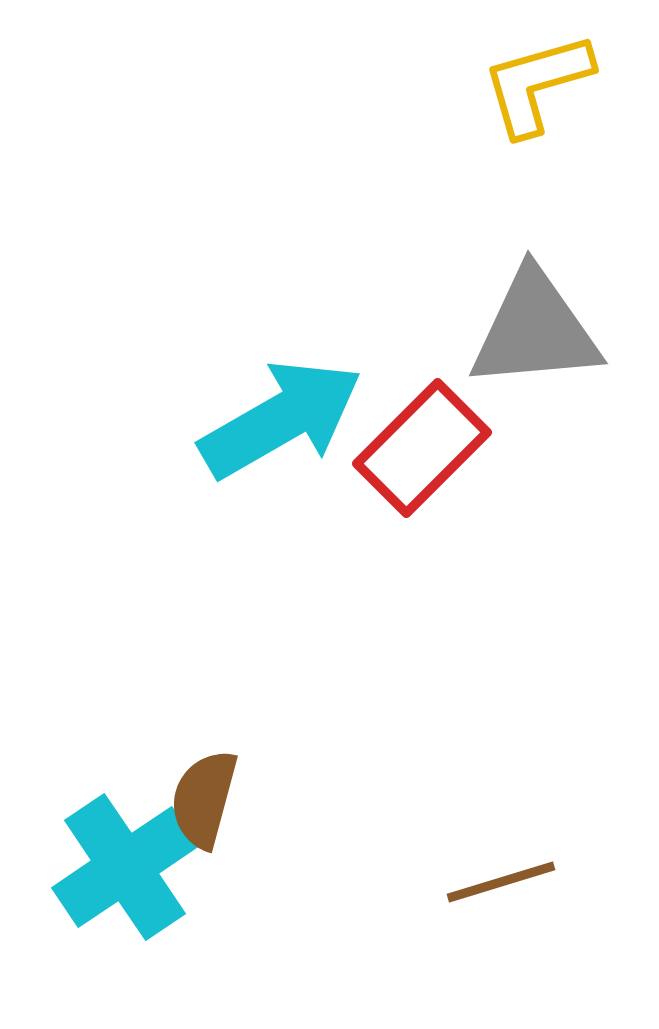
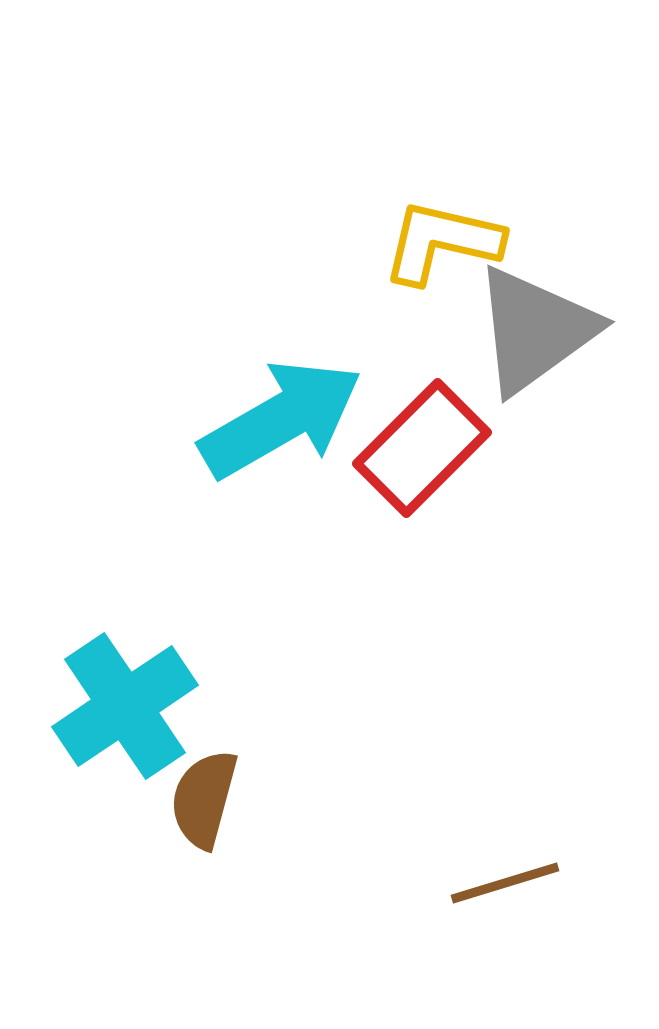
yellow L-shape: moved 95 px left, 158 px down; rotated 29 degrees clockwise
gray triangle: rotated 31 degrees counterclockwise
cyan cross: moved 161 px up
brown line: moved 4 px right, 1 px down
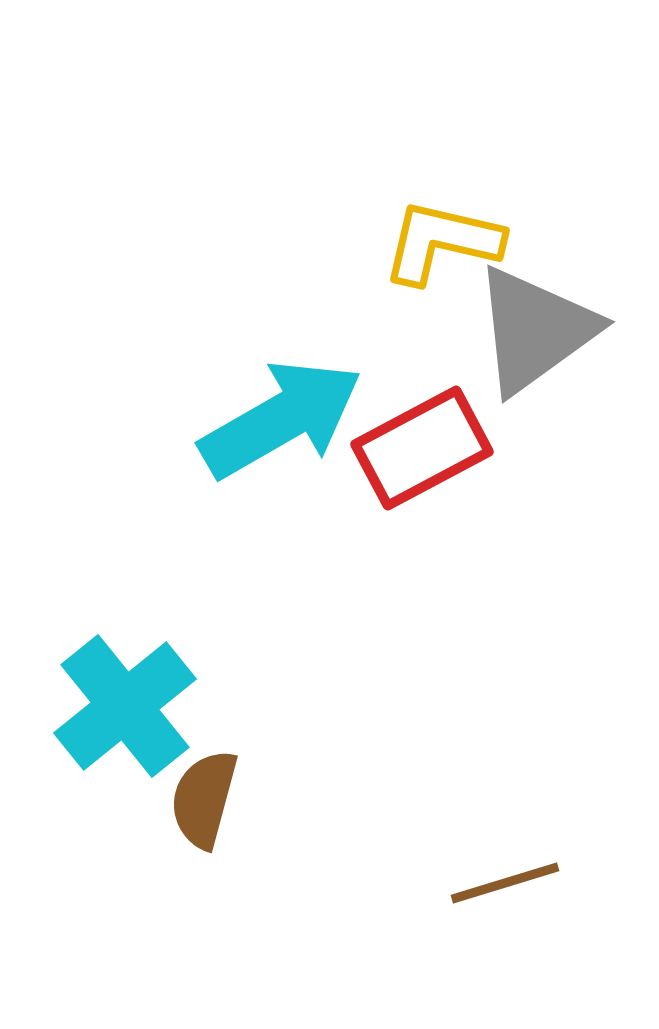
red rectangle: rotated 17 degrees clockwise
cyan cross: rotated 5 degrees counterclockwise
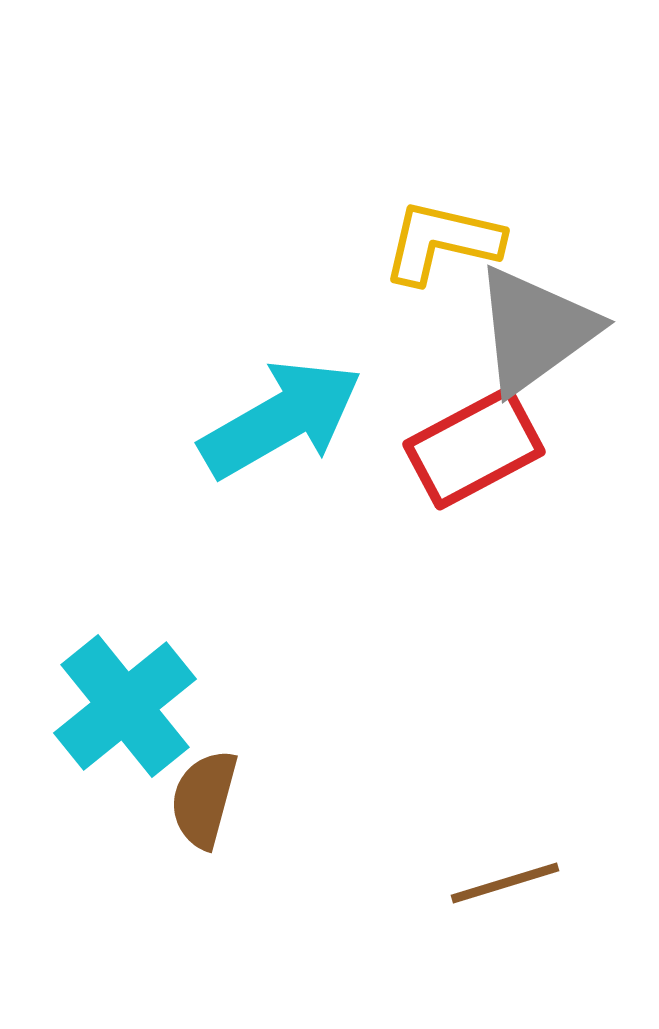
red rectangle: moved 52 px right
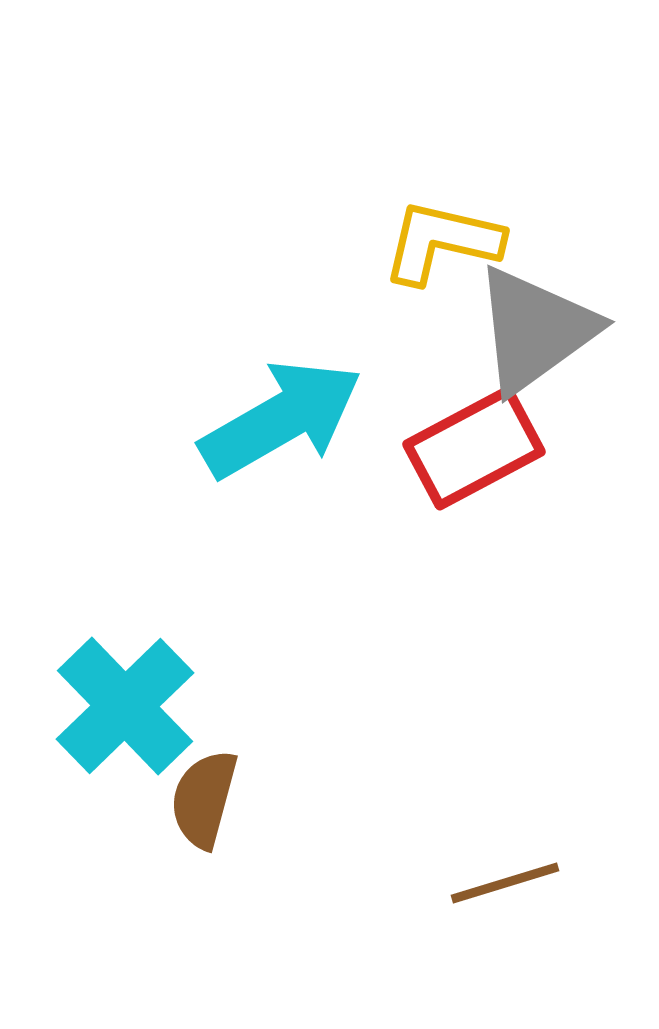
cyan cross: rotated 5 degrees counterclockwise
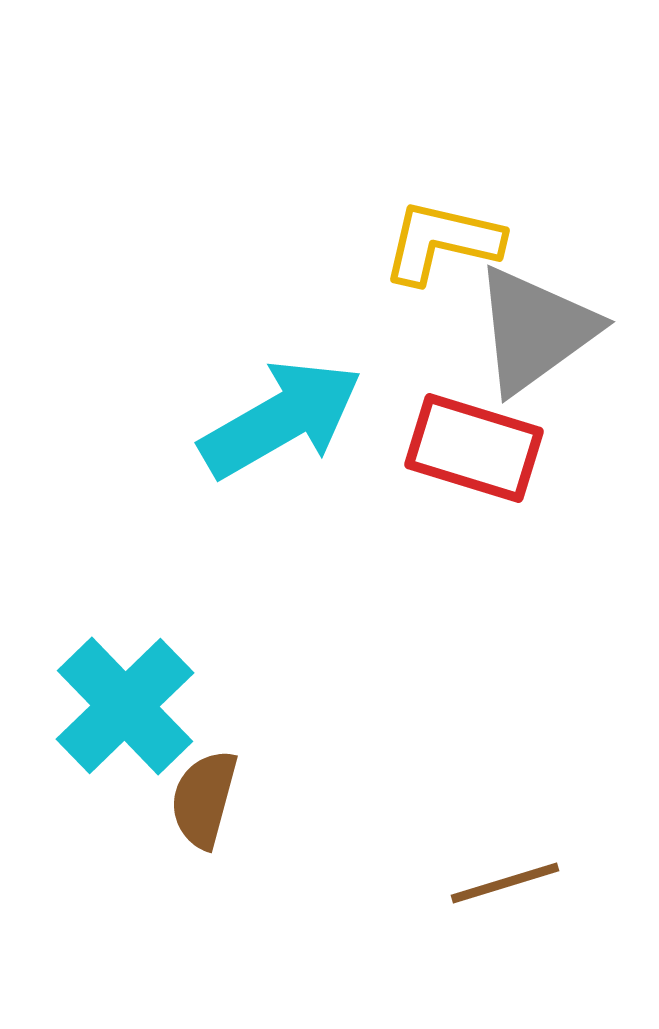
red rectangle: rotated 45 degrees clockwise
